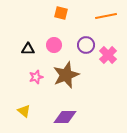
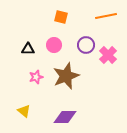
orange square: moved 4 px down
brown star: moved 1 px down
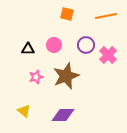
orange square: moved 6 px right, 3 px up
purple diamond: moved 2 px left, 2 px up
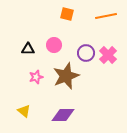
purple circle: moved 8 px down
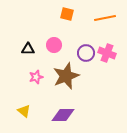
orange line: moved 1 px left, 2 px down
pink cross: moved 1 px left, 2 px up; rotated 24 degrees counterclockwise
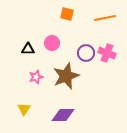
pink circle: moved 2 px left, 2 px up
yellow triangle: moved 2 px up; rotated 24 degrees clockwise
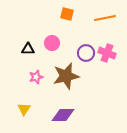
brown star: rotated 8 degrees clockwise
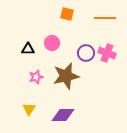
orange line: rotated 10 degrees clockwise
yellow triangle: moved 5 px right
